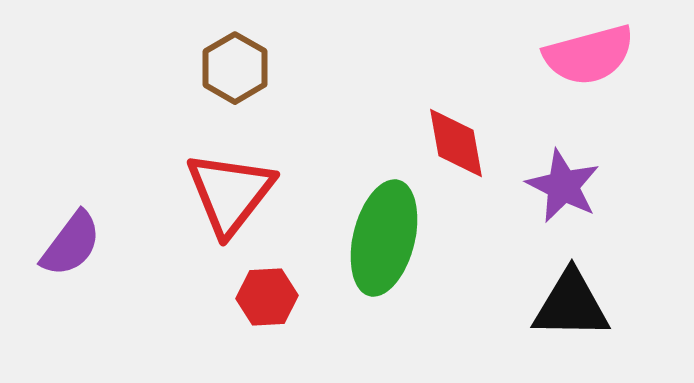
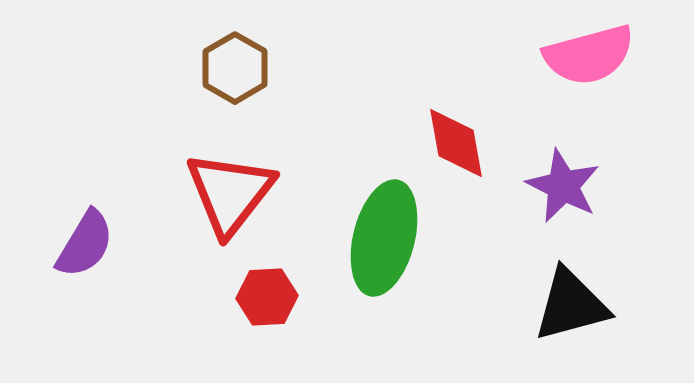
purple semicircle: moved 14 px right; rotated 6 degrees counterclockwise
black triangle: rotated 16 degrees counterclockwise
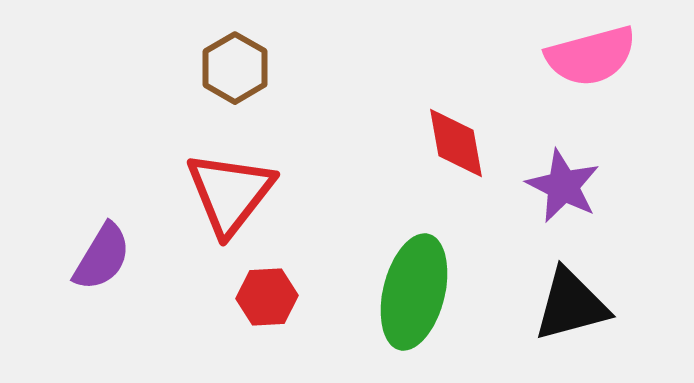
pink semicircle: moved 2 px right, 1 px down
green ellipse: moved 30 px right, 54 px down
purple semicircle: moved 17 px right, 13 px down
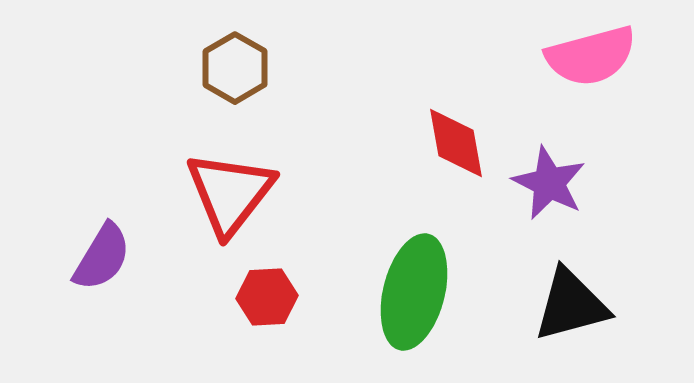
purple star: moved 14 px left, 3 px up
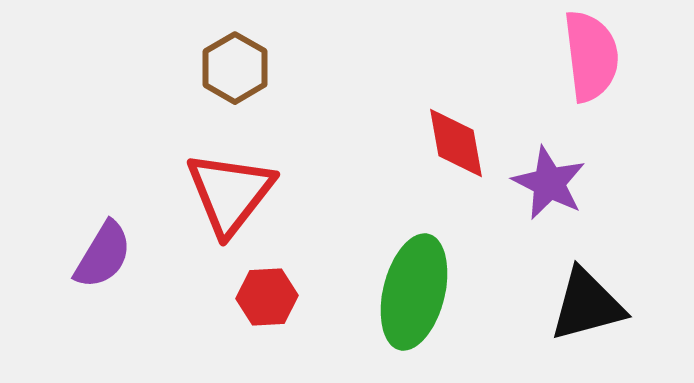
pink semicircle: rotated 82 degrees counterclockwise
purple semicircle: moved 1 px right, 2 px up
black triangle: moved 16 px right
